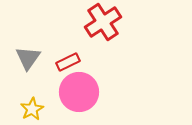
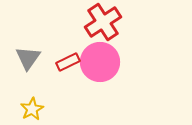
pink circle: moved 21 px right, 30 px up
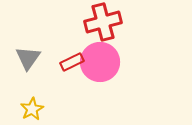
red cross: rotated 18 degrees clockwise
red rectangle: moved 4 px right
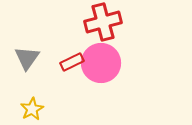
gray triangle: moved 1 px left
pink circle: moved 1 px right, 1 px down
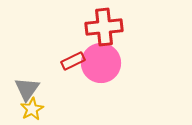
red cross: moved 1 px right, 5 px down; rotated 9 degrees clockwise
gray triangle: moved 31 px down
red rectangle: moved 1 px right, 1 px up
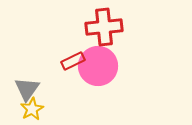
pink circle: moved 3 px left, 3 px down
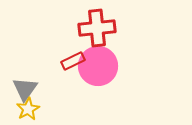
red cross: moved 7 px left, 1 px down
gray triangle: moved 2 px left
yellow star: moved 4 px left
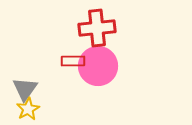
red rectangle: rotated 25 degrees clockwise
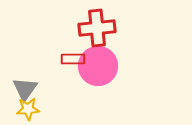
red rectangle: moved 2 px up
yellow star: rotated 25 degrees clockwise
